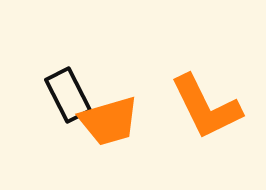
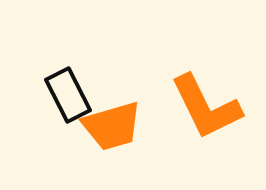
orange trapezoid: moved 3 px right, 5 px down
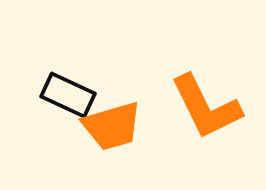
black rectangle: rotated 38 degrees counterclockwise
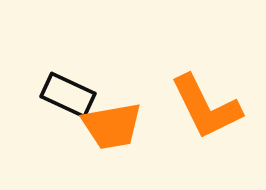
orange trapezoid: rotated 6 degrees clockwise
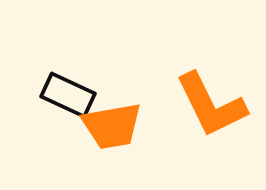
orange L-shape: moved 5 px right, 2 px up
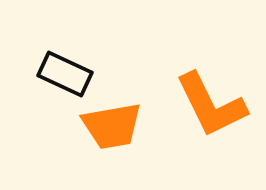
black rectangle: moved 3 px left, 21 px up
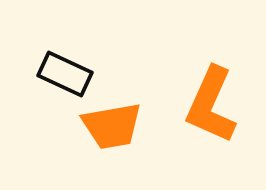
orange L-shape: rotated 50 degrees clockwise
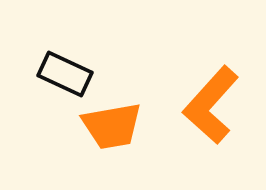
orange L-shape: rotated 18 degrees clockwise
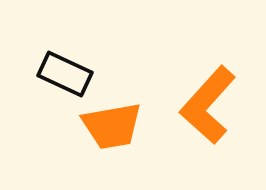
orange L-shape: moved 3 px left
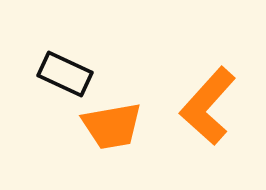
orange L-shape: moved 1 px down
